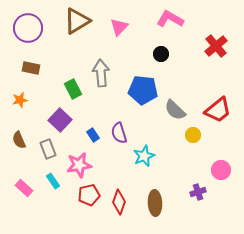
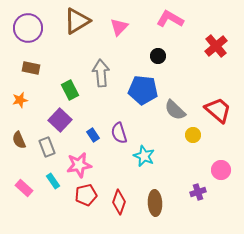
black circle: moved 3 px left, 2 px down
green rectangle: moved 3 px left, 1 px down
red trapezoid: rotated 100 degrees counterclockwise
gray rectangle: moved 1 px left, 2 px up
cyan star: rotated 25 degrees counterclockwise
red pentagon: moved 3 px left
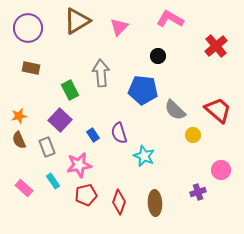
orange star: moved 1 px left, 16 px down
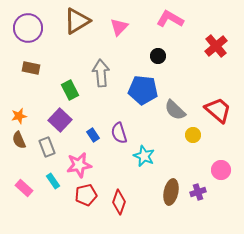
brown ellipse: moved 16 px right, 11 px up; rotated 15 degrees clockwise
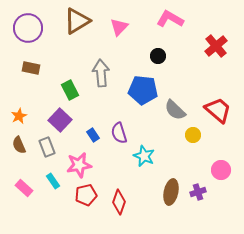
orange star: rotated 14 degrees counterclockwise
brown semicircle: moved 5 px down
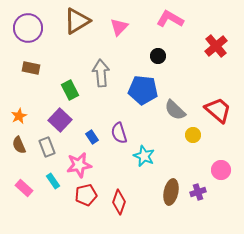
blue rectangle: moved 1 px left, 2 px down
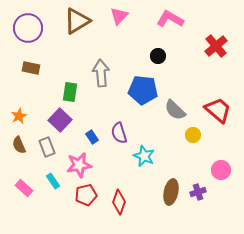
pink triangle: moved 11 px up
green rectangle: moved 2 px down; rotated 36 degrees clockwise
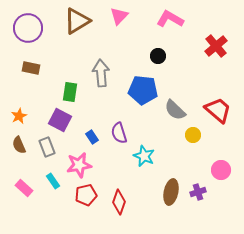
purple square: rotated 15 degrees counterclockwise
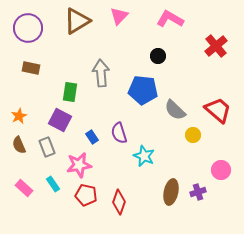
cyan rectangle: moved 3 px down
red pentagon: rotated 25 degrees clockwise
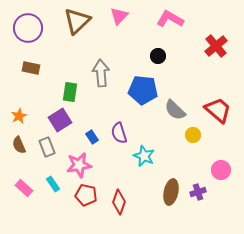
brown triangle: rotated 12 degrees counterclockwise
purple square: rotated 30 degrees clockwise
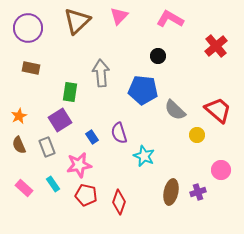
yellow circle: moved 4 px right
